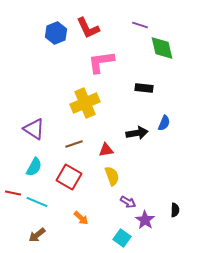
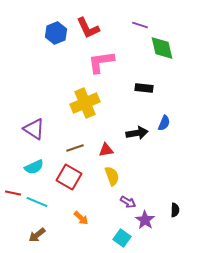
brown line: moved 1 px right, 4 px down
cyan semicircle: rotated 36 degrees clockwise
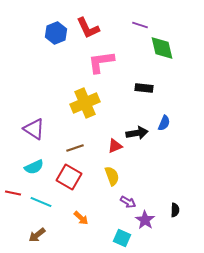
red triangle: moved 9 px right, 4 px up; rotated 14 degrees counterclockwise
cyan line: moved 4 px right
cyan square: rotated 12 degrees counterclockwise
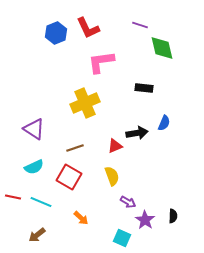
red line: moved 4 px down
black semicircle: moved 2 px left, 6 px down
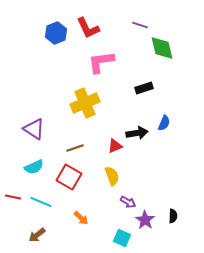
black rectangle: rotated 24 degrees counterclockwise
